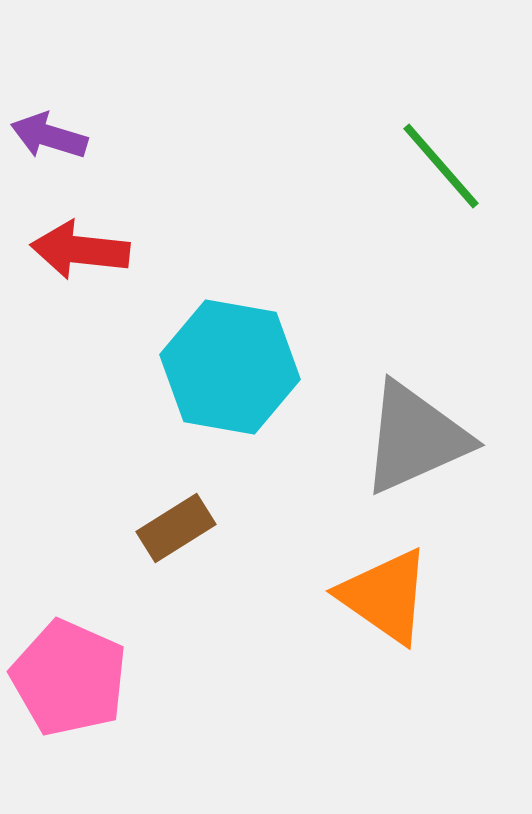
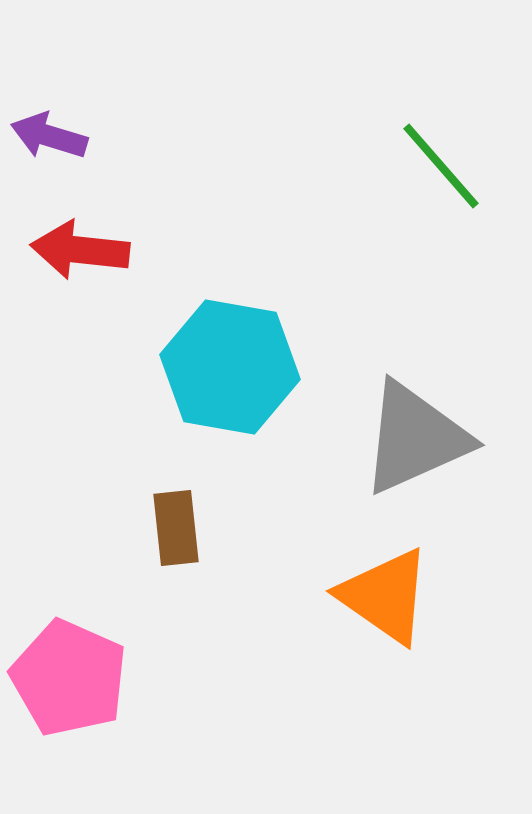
brown rectangle: rotated 64 degrees counterclockwise
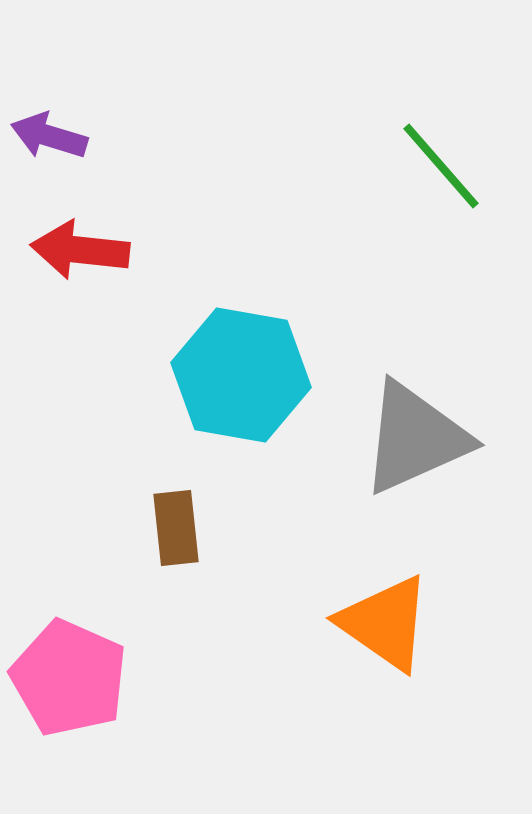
cyan hexagon: moved 11 px right, 8 px down
orange triangle: moved 27 px down
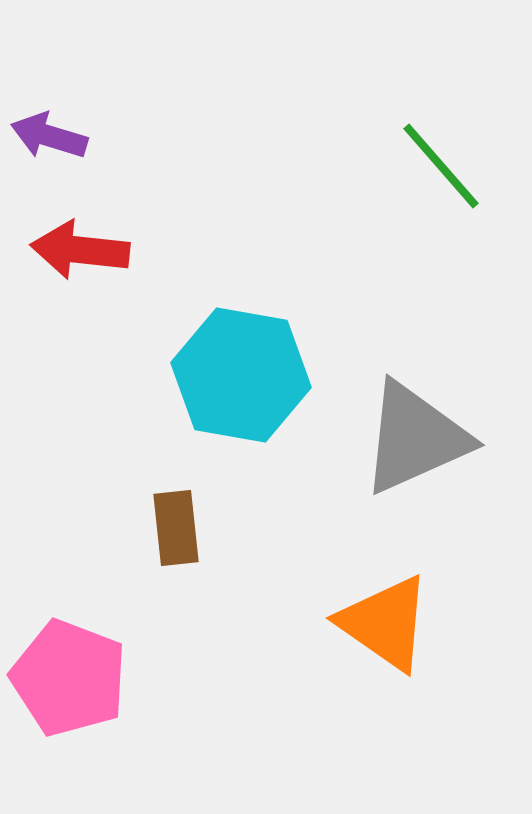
pink pentagon: rotated 3 degrees counterclockwise
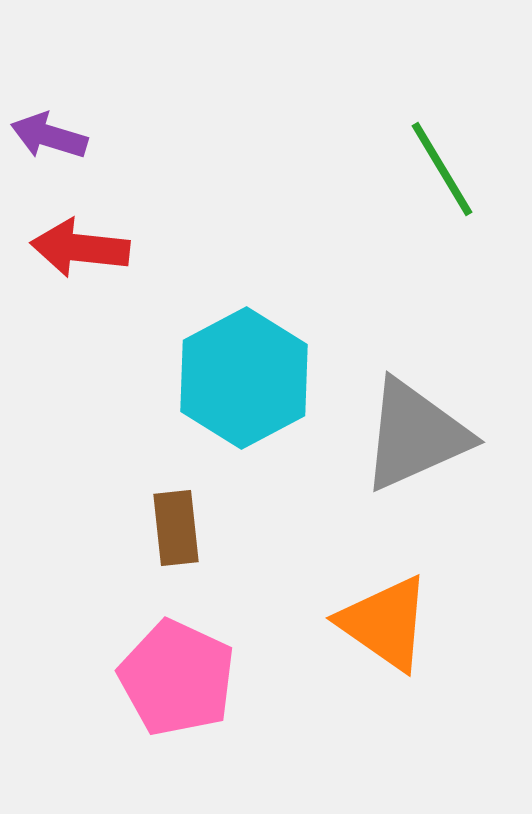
green line: moved 1 px right, 3 px down; rotated 10 degrees clockwise
red arrow: moved 2 px up
cyan hexagon: moved 3 px right, 3 px down; rotated 22 degrees clockwise
gray triangle: moved 3 px up
pink pentagon: moved 108 px right; rotated 4 degrees clockwise
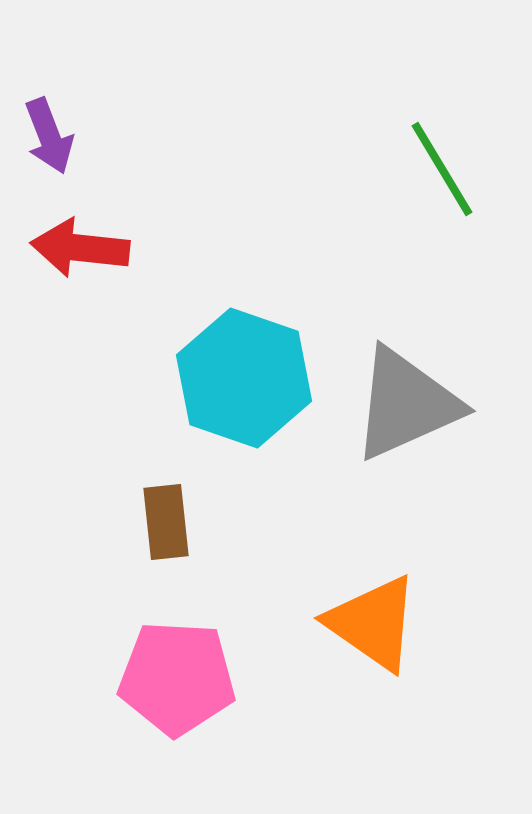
purple arrow: rotated 128 degrees counterclockwise
cyan hexagon: rotated 13 degrees counterclockwise
gray triangle: moved 9 px left, 31 px up
brown rectangle: moved 10 px left, 6 px up
orange triangle: moved 12 px left
pink pentagon: rotated 22 degrees counterclockwise
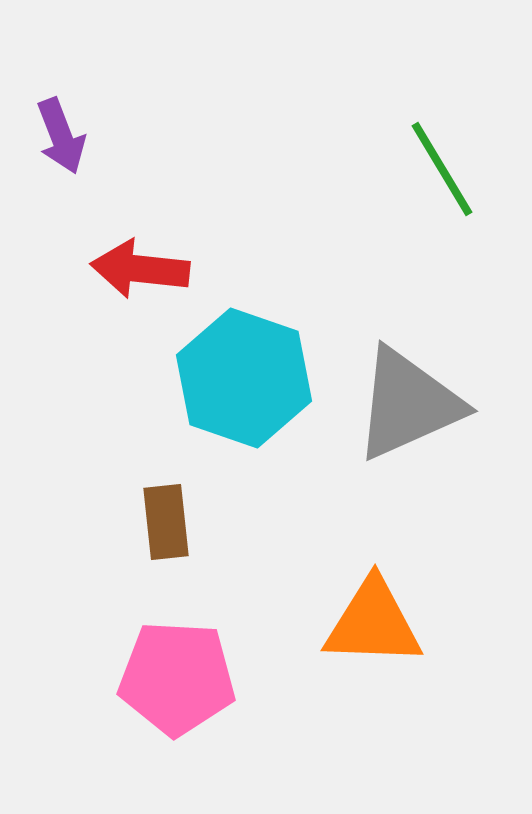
purple arrow: moved 12 px right
red arrow: moved 60 px right, 21 px down
gray triangle: moved 2 px right
orange triangle: rotated 33 degrees counterclockwise
